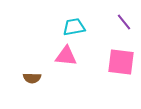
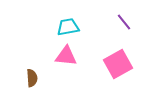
cyan trapezoid: moved 6 px left
pink square: moved 3 px left, 2 px down; rotated 36 degrees counterclockwise
brown semicircle: rotated 96 degrees counterclockwise
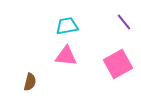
cyan trapezoid: moved 1 px left, 1 px up
brown semicircle: moved 2 px left, 4 px down; rotated 18 degrees clockwise
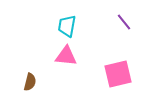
cyan trapezoid: rotated 70 degrees counterclockwise
pink square: moved 10 px down; rotated 16 degrees clockwise
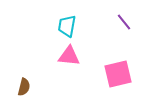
pink triangle: moved 3 px right
brown semicircle: moved 6 px left, 5 px down
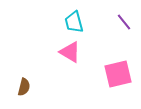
cyan trapezoid: moved 7 px right, 4 px up; rotated 25 degrees counterclockwise
pink triangle: moved 1 px right, 4 px up; rotated 25 degrees clockwise
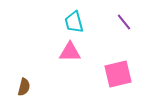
pink triangle: rotated 30 degrees counterclockwise
